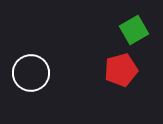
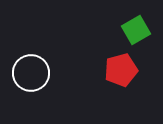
green square: moved 2 px right
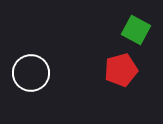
green square: rotated 32 degrees counterclockwise
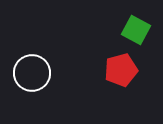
white circle: moved 1 px right
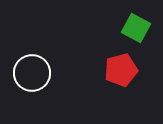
green square: moved 2 px up
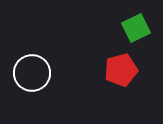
green square: rotated 36 degrees clockwise
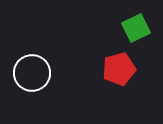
red pentagon: moved 2 px left, 1 px up
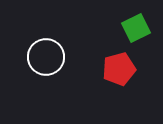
white circle: moved 14 px right, 16 px up
